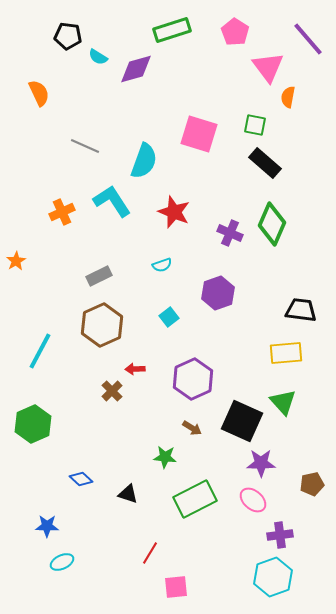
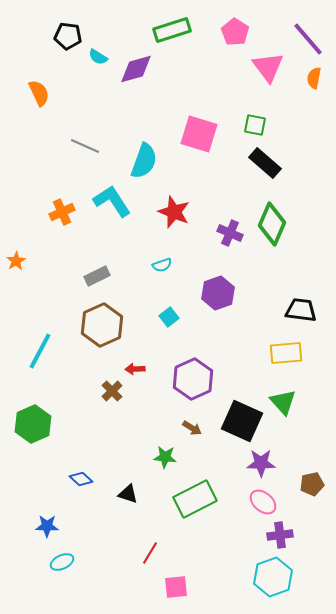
orange semicircle at (288, 97): moved 26 px right, 19 px up
gray rectangle at (99, 276): moved 2 px left
pink ellipse at (253, 500): moved 10 px right, 2 px down
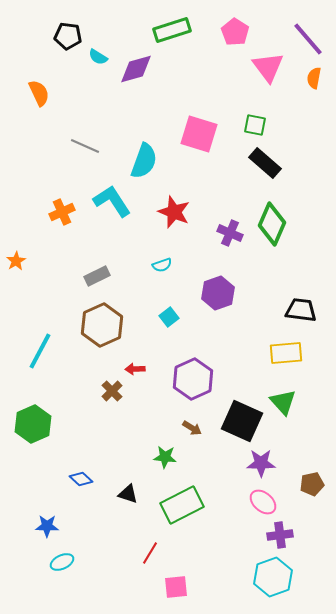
green rectangle at (195, 499): moved 13 px left, 6 px down
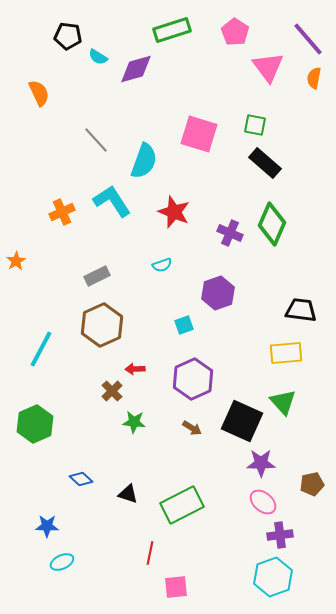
gray line at (85, 146): moved 11 px right, 6 px up; rotated 24 degrees clockwise
cyan square at (169, 317): moved 15 px right, 8 px down; rotated 18 degrees clockwise
cyan line at (40, 351): moved 1 px right, 2 px up
green hexagon at (33, 424): moved 2 px right
green star at (165, 457): moved 31 px left, 35 px up
red line at (150, 553): rotated 20 degrees counterclockwise
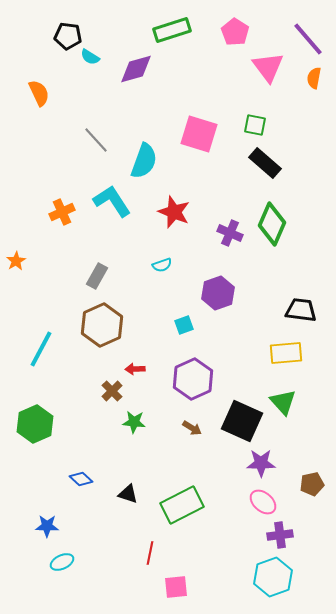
cyan semicircle at (98, 57): moved 8 px left
gray rectangle at (97, 276): rotated 35 degrees counterclockwise
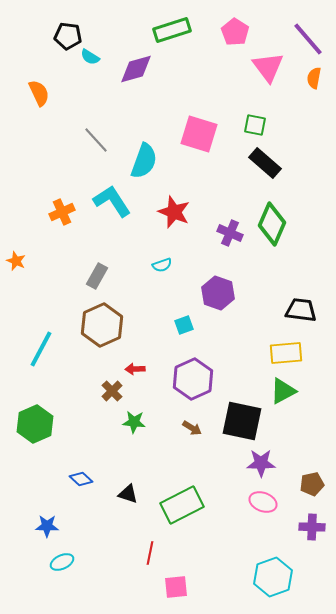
orange star at (16, 261): rotated 18 degrees counterclockwise
purple hexagon at (218, 293): rotated 20 degrees counterclockwise
green triangle at (283, 402): moved 11 px up; rotated 44 degrees clockwise
black square at (242, 421): rotated 12 degrees counterclockwise
pink ellipse at (263, 502): rotated 20 degrees counterclockwise
purple cross at (280, 535): moved 32 px right, 8 px up; rotated 10 degrees clockwise
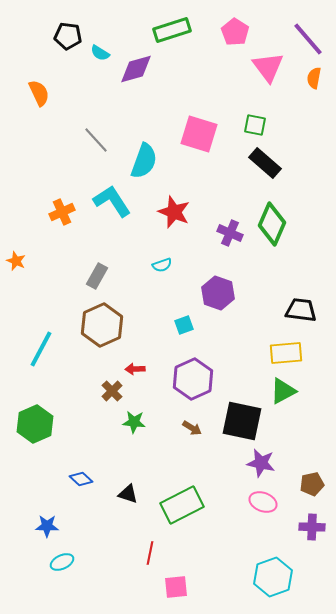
cyan semicircle at (90, 57): moved 10 px right, 4 px up
purple star at (261, 463): rotated 12 degrees clockwise
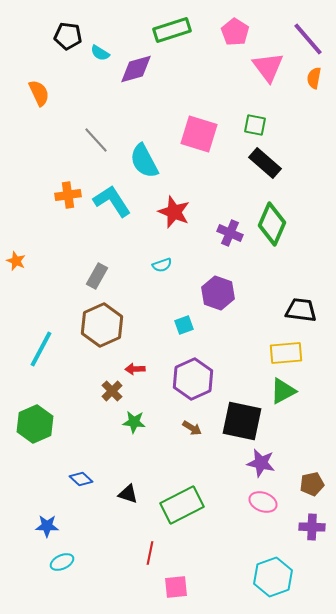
cyan semicircle at (144, 161): rotated 132 degrees clockwise
orange cross at (62, 212): moved 6 px right, 17 px up; rotated 15 degrees clockwise
